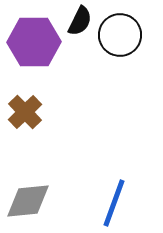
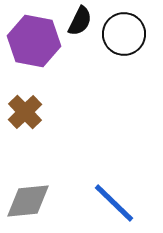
black circle: moved 4 px right, 1 px up
purple hexagon: moved 1 px up; rotated 12 degrees clockwise
blue line: rotated 66 degrees counterclockwise
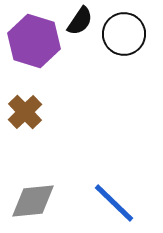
black semicircle: rotated 8 degrees clockwise
purple hexagon: rotated 6 degrees clockwise
gray diamond: moved 5 px right
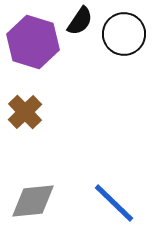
purple hexagon: moved 1 px left, 1 px down
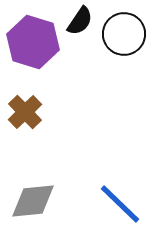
blue line: moved 6 px right, 1 px down
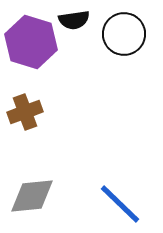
black semicircle: moved 6 px left, 1 px up; rotated 48 degrees clockwise
purple hexagon: moved 2 px left
brown cross: rotated 24 degrees clockwise
gray diamond: moved 1 px left, 5 px up
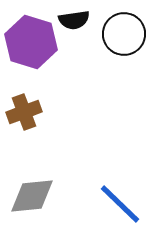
brown cross: moved 1 px left
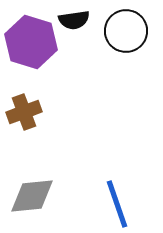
black circle: moved 2 px right, 3 px up
blue line: moved 3 px left; rotated 27 degrees clockwise
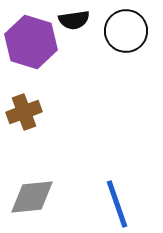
gray diamond: moved 1 px down
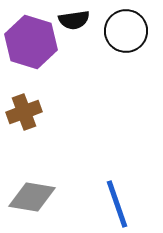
gray diamond: rotated 15 degrees clockwise
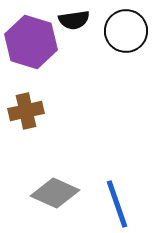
brown cross: moved 2 px right, 1 px up; rotated 8 degrees clockwise
gray diamond: moved 23 px right, 4 px up; rotated 15 degrees clockwise
